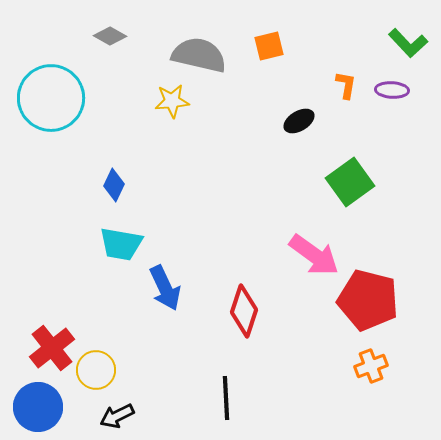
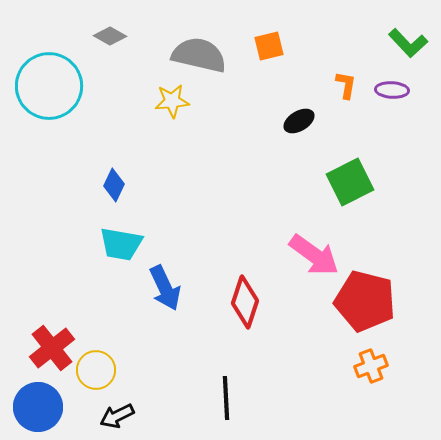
cyan circle: moved 2 px left, 12 px up
green square: rotated 9 degrees clockwise
red pentagon: moved 3 px left, 1 px down
red diamond: moved 1 px right, 9 px up
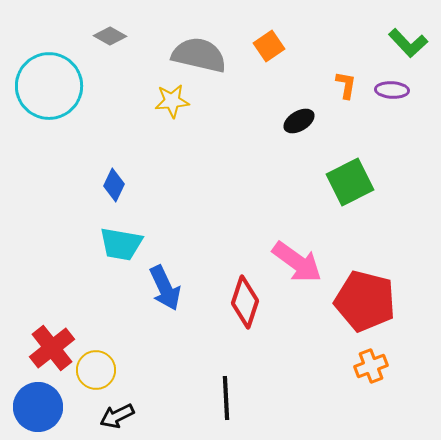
orange square: rotated 20 degrees counterclockwise
pink arrow: moved 17 px left, 7 px down
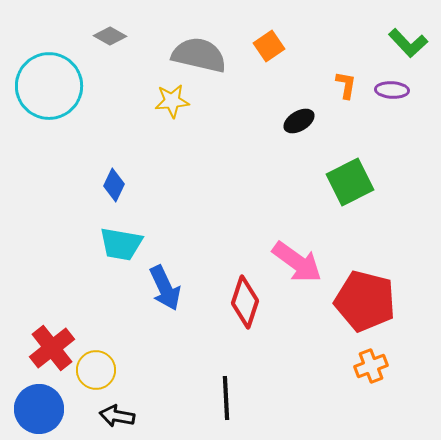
blue circle: moved 1 px right, 2 px down
black arrow: rotated 36 degrees clockwise
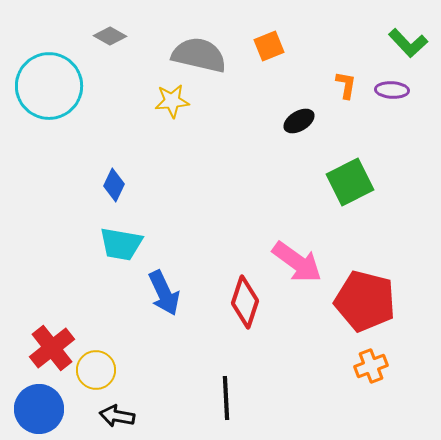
orange square: rotated 12 degrees clockwise
blue arrow: moved 1 px left, 5 px down
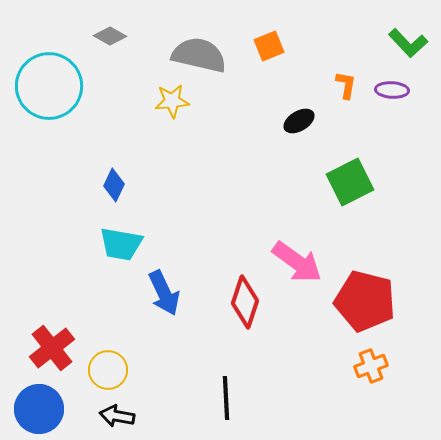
yellow circle: moved 12 px right
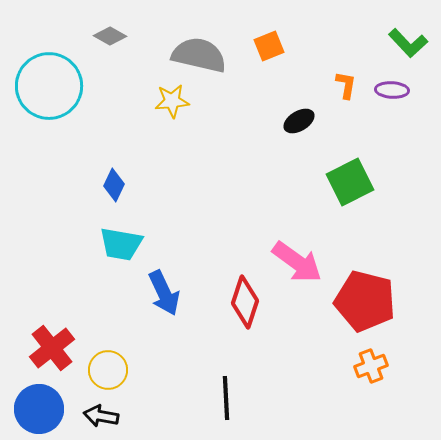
black arrow: moved 16 px left
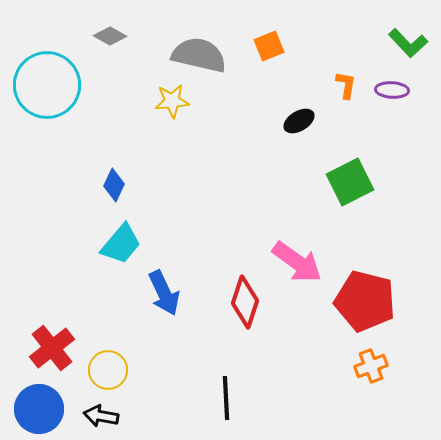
cyan circle: moved 2 px left, 1 px up
cyan trapezoid: rotated 60 degrees counterclockwise
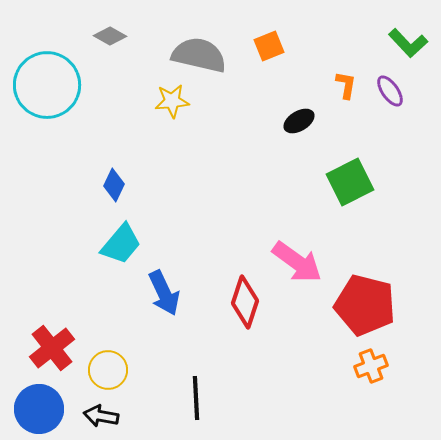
purple ellipse: moved 2 px left, 1 px down; rotated 52 degrees clockwise
red pentagon: moved 4 px down
black line: moved 30 px left
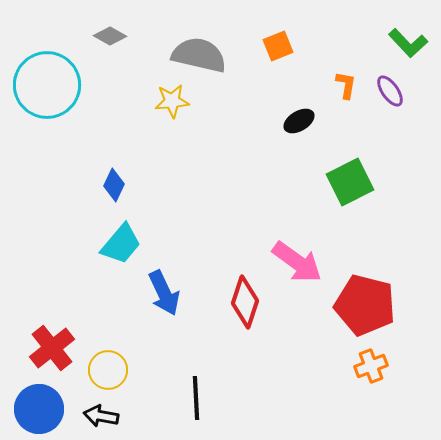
orange square: moved 9 px right
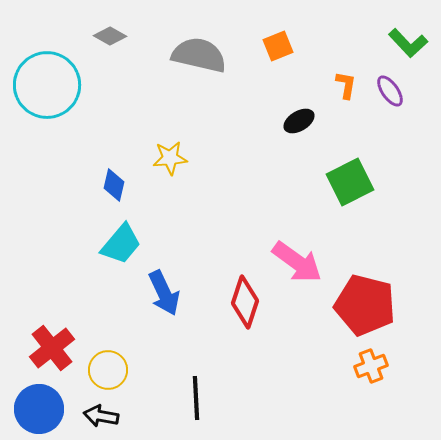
yellow star: moved 2 px left, 57 px down
blue diamond: rotated 12 degrees counterclockwise
